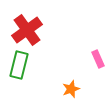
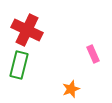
red cross: rotated 28 degrees counterclockwise
pink rectangle: moved 5 px left, 5 px up
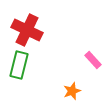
pink rectangle: moved 6 px down; rotated 18 degrees counterclockwise
orange star: moved 1 px right, 2 px down
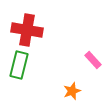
red cross: rotated 16 degrees counterclockwise
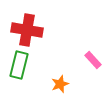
orange star: moved 12 px left, 7 px up
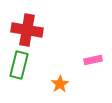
pink rectangle: rotated 60 degrees counterclockwise
orange star: rotated 12 degrees counterclockwise
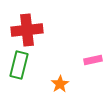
red cross: rotated 16 degrees counterclockwise
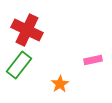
red cross: rotated 32 degrees clockwise
green rectangle: rotated 24 degrees clockwise
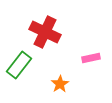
red cross: moved 18 px right, 2 px down
pink rectangle: moved 2 px left, 2 px up
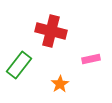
red cross: moved 6 px right, 1 px up; rotated 12 degrees counterclockwise
pink rectangle: moved 1 px down
